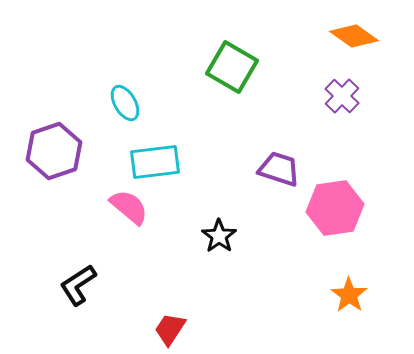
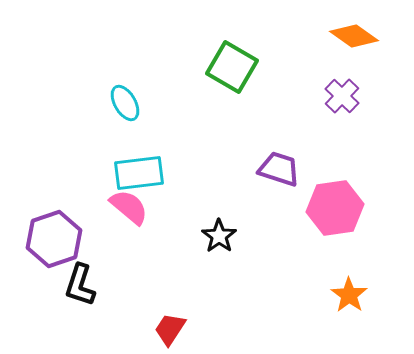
purple hexagon: moved 88 px down
cyan rectangle: moved 16 px left, 11 px down
black L-shape: moved 2 px right; rotated 39 degrees counterclockwise
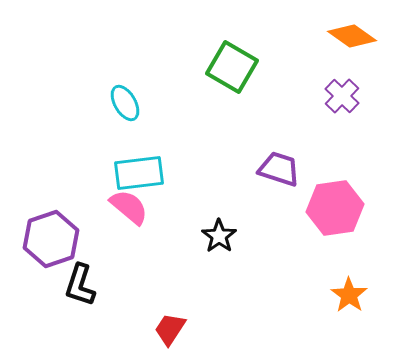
orange diamond: moved 2 px left
purple hexagon: moved 3 px left
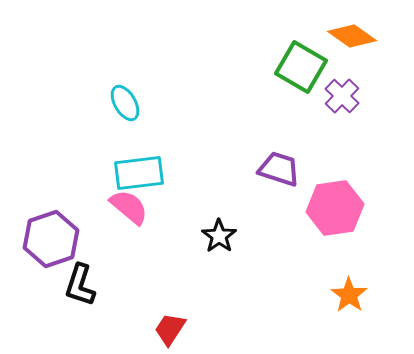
green square: moved 69 px right
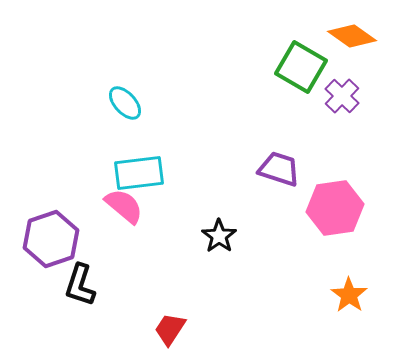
cyan ellipse: rotated 12 degrees counterclockwise
pink semicircle: moved 5 px left, 1 px up
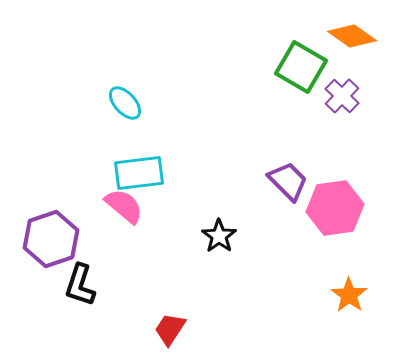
purple trapezoid: moved 9 px right, 12 px down; rotated 27 degrees clockwise
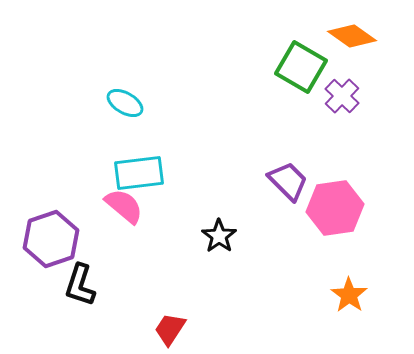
cyan ellipse: rotated 18 degrees counterclockwise
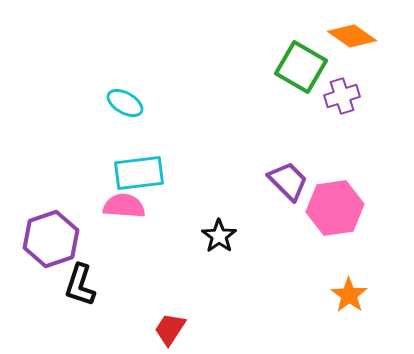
purple cross: rotated 28 degrees clockwise
pink semicircle: rotated 36 degrees counterclockwise
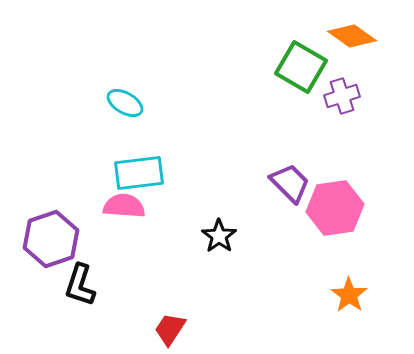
purple trapezoid: moved 2 px right, 2 px down
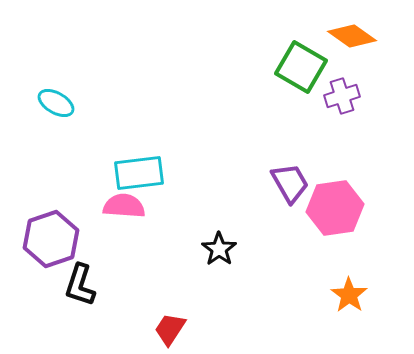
cyan ellipse: moved 69 px left
purple trapezoid: rotated 15 degrees clockwise
black star: moved 13 px down
